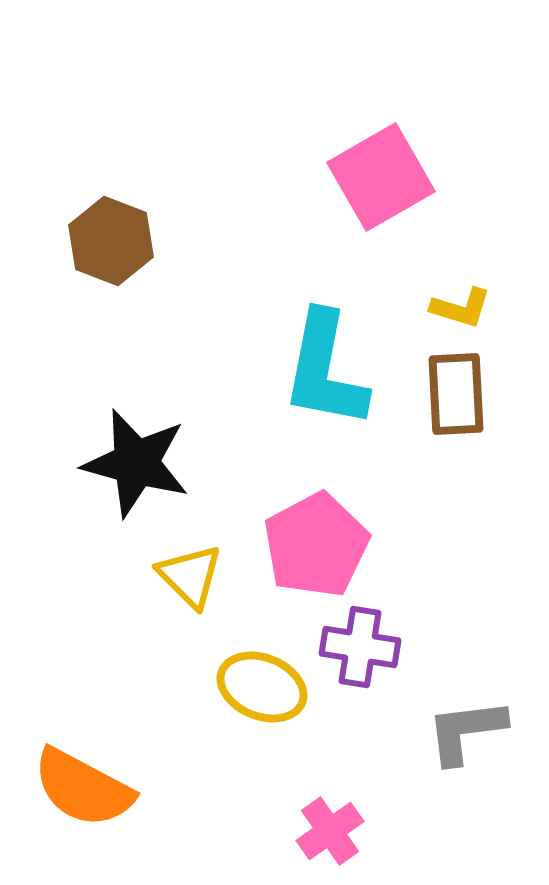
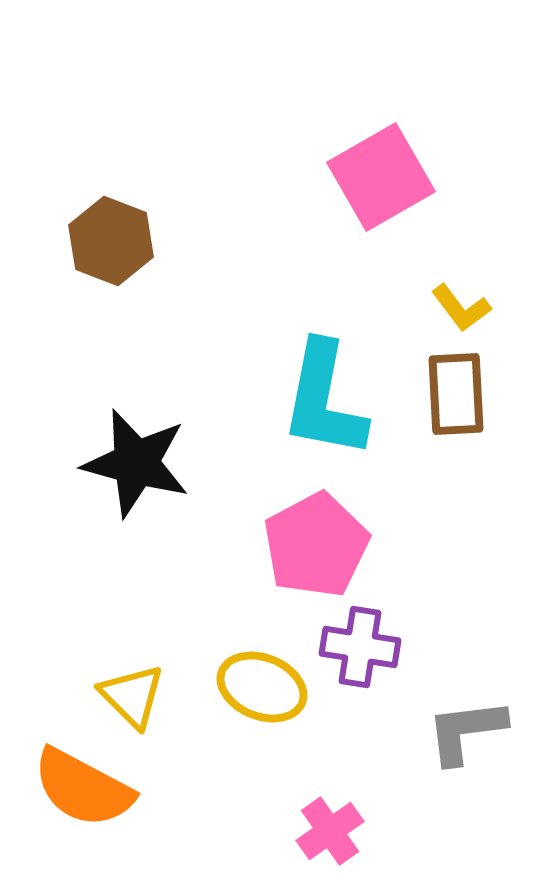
yellow L-shape: rotated 36 degrees clockwise
cyan L-shape: moved 1 px left, 30 px down
yellow triangle: moved 58 px left, 120 px down
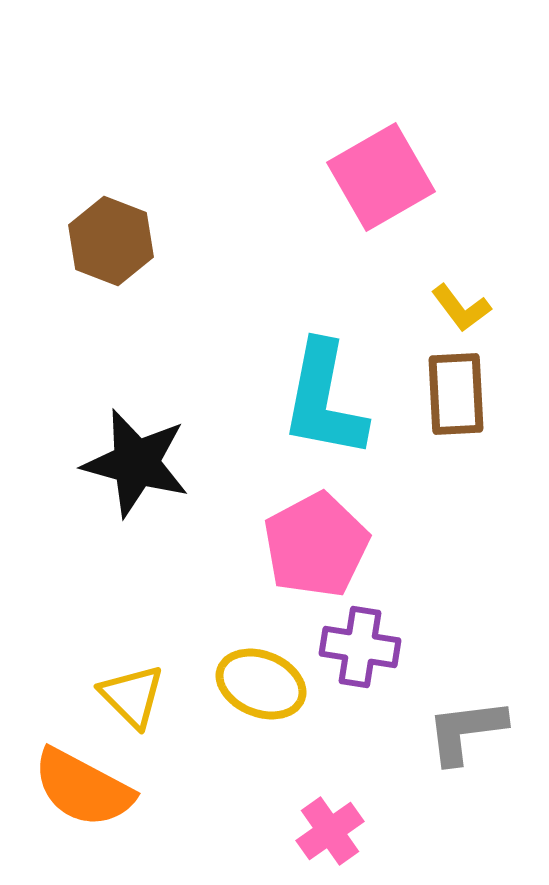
yellow ellipse: moved 1 px left, 3 px up
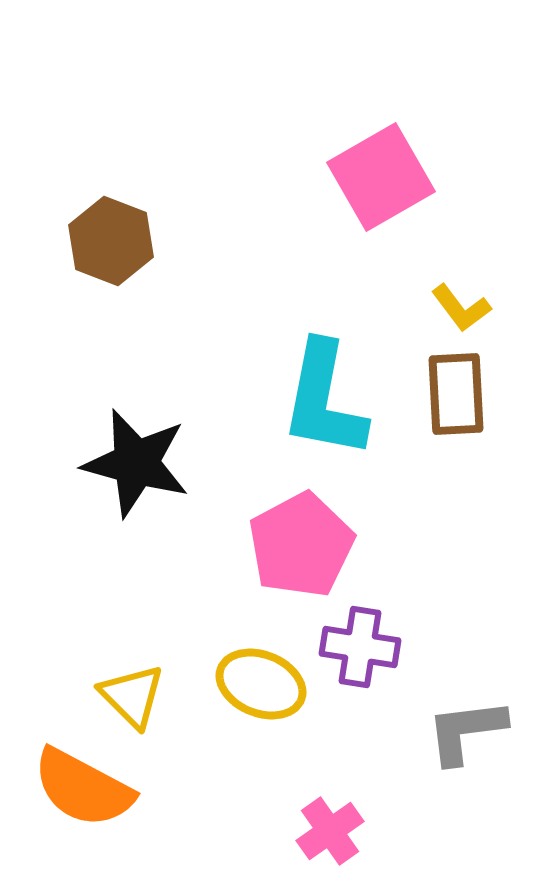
pink pentagon: moved 15 px left
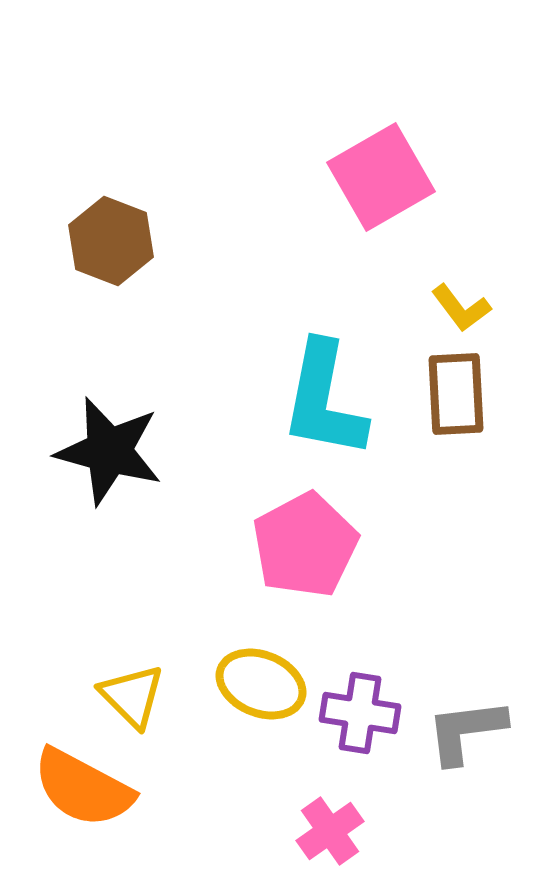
black star: moved 27 px left, 12 px up
pink pentagon: moved 4 px right
purple cross: moved 66 px down
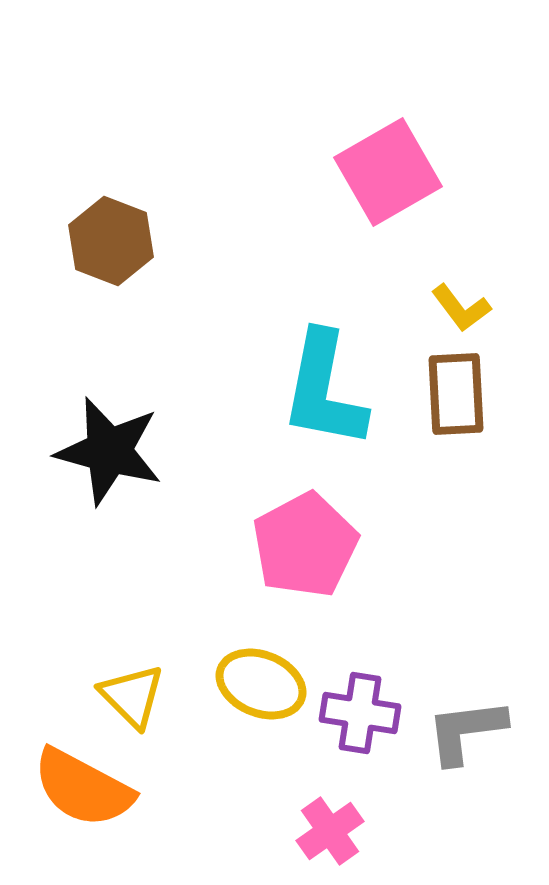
pink square: moved 7 px right, 5 px up
cyan L-shape: moved 10 px up
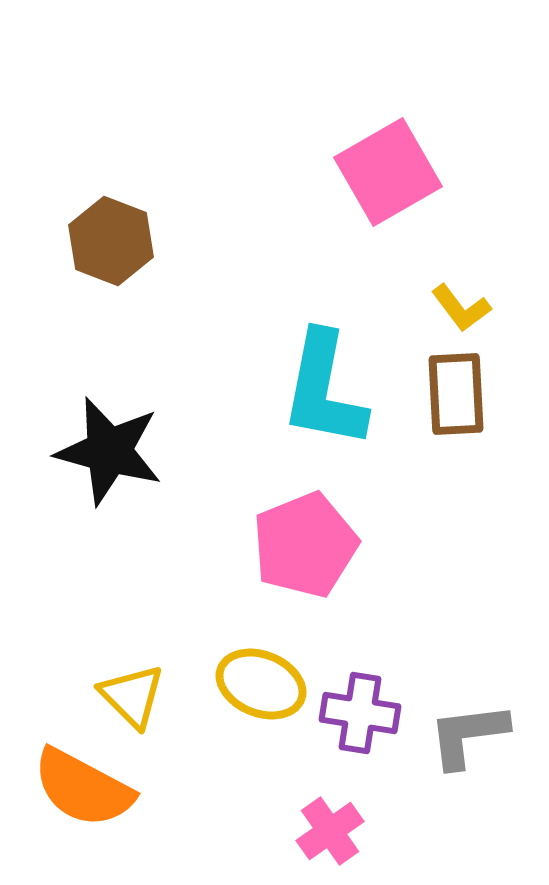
pink pentagon: rotated 6 degrees clockwise
gray L-shape: moved 2 px right, 4 px down
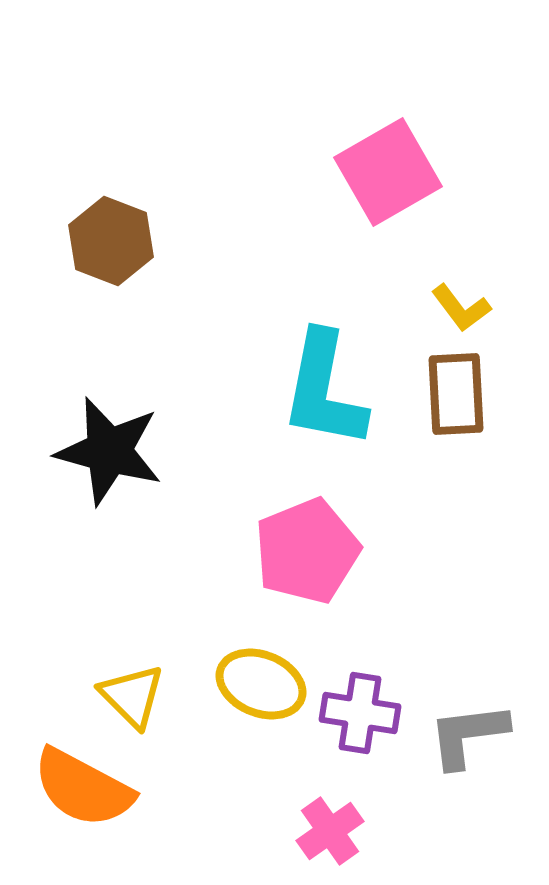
pink pentagon: moved 2 px right, 6 px down
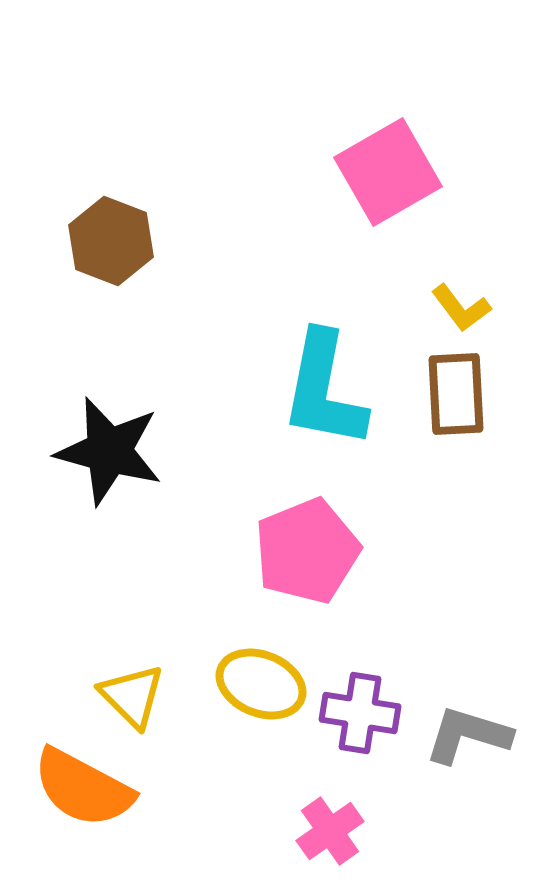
gray L-shape: rotated 24 degrees clockwise
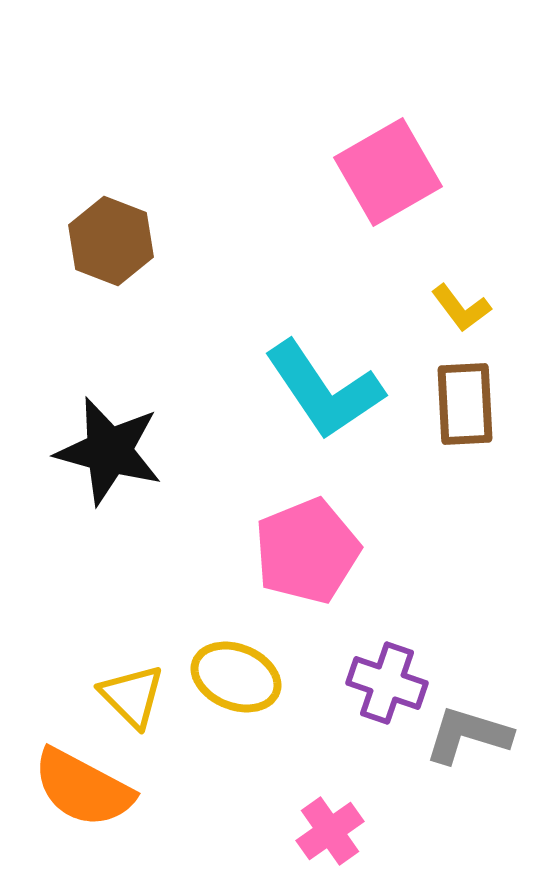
cyan L-shape: rotated 45 degrees counterclockwise
brown rectangle: moved 9 px right, 10 px down
yellow ellipse: moved 25 px left, 7 px up
purple cross: moved 27 px right, 30 px up; rotated 10 degrees clockwise
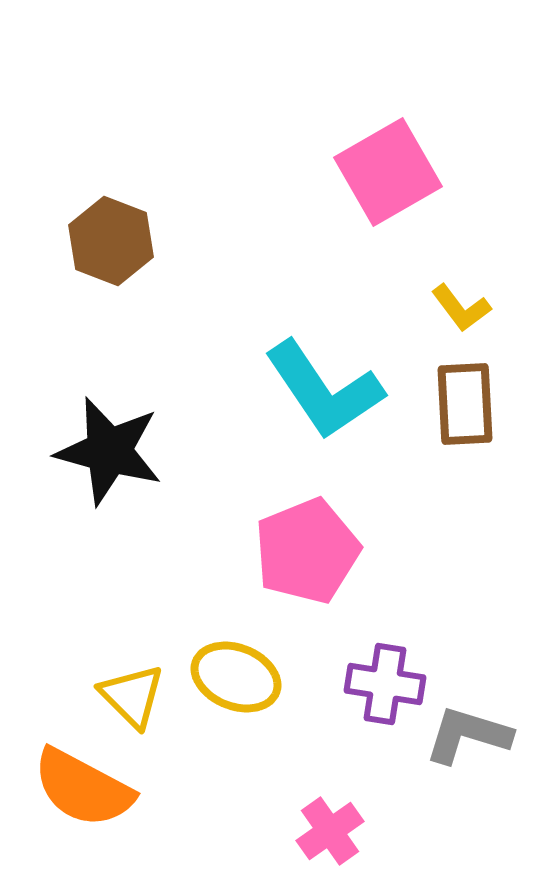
purple cross: moved 2 px left, 1 px down; rotated 10 degrees counterclockwise
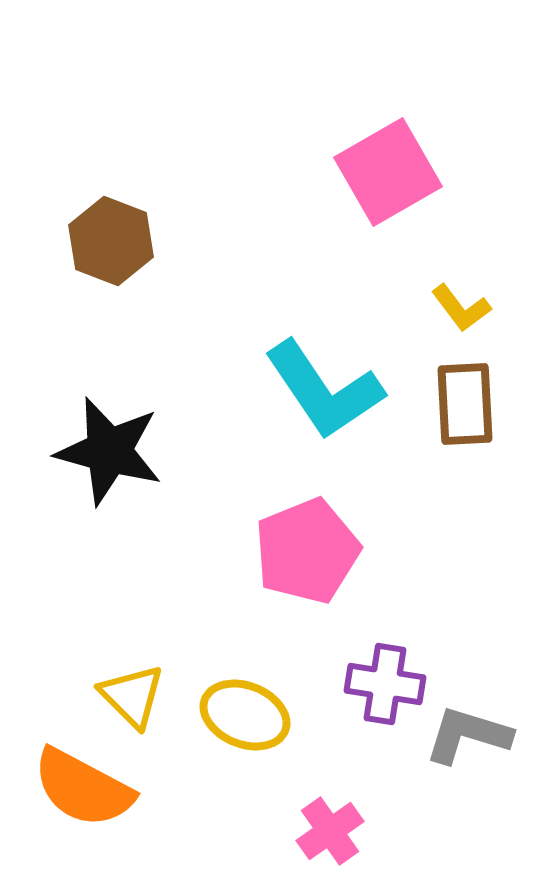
yellow ellipse: moved 9 px right, 38 px down
